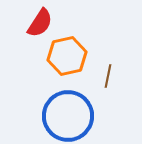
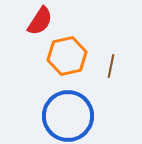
red semicircle: moved 2 px up
brown line: moved 3 px right, 10 px up
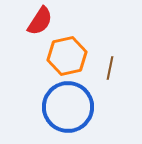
brown line: moved 1 px left, 2 px down
blue circle: moved 9 px up
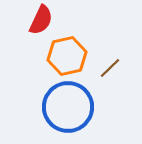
red semicircle: moved 1 px right, 1 px up; rotated 8 degrees counterclockwise
brown line: rotated 35 degrees clockwise
